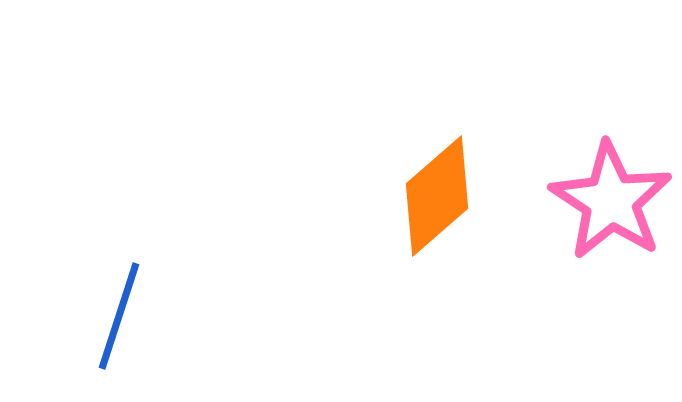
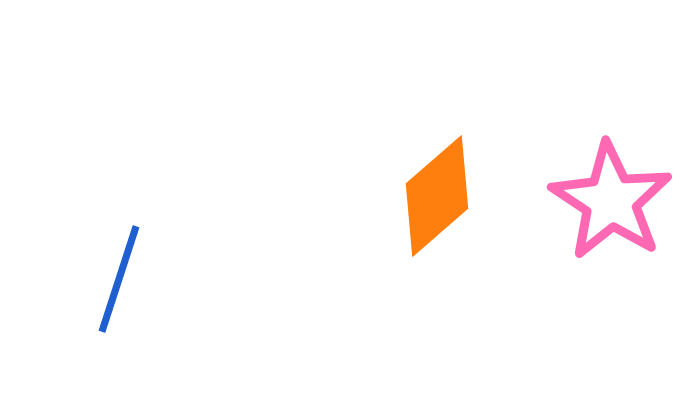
blue line: moved 37 px up
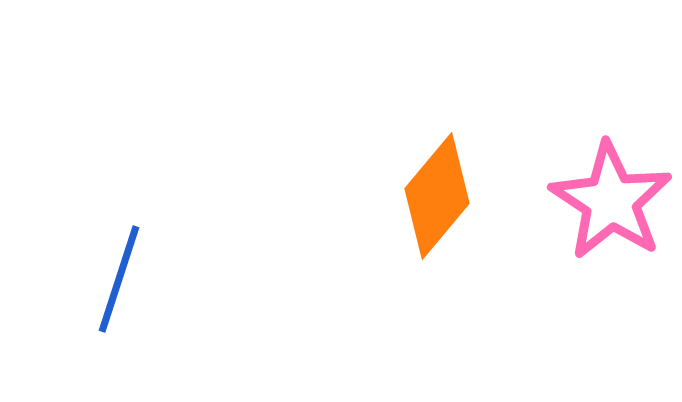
orange diamond: rotated 9 degrees counterclockwise
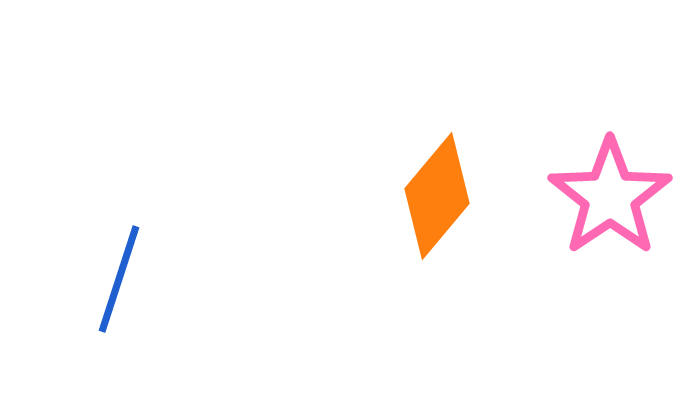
pink star: moved 1 px left, 4 px up; rotated 5 degrees clockwise
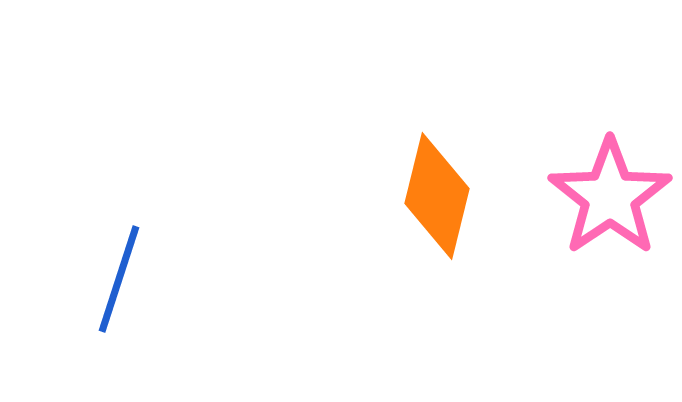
orange diamond: rotated 26 degrees counterclockwise
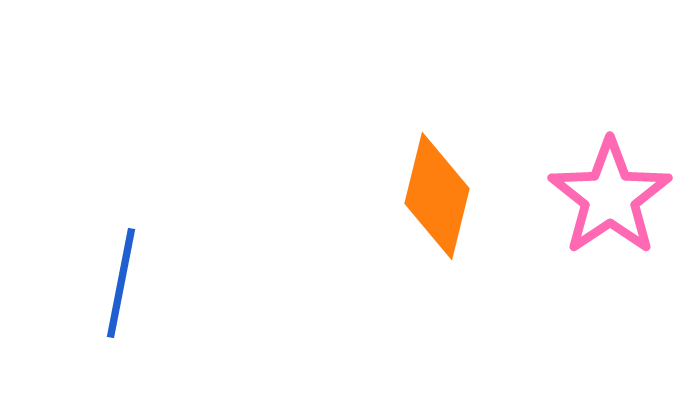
blue line: moved 2 px right, 4 px down; rotated 7 degrees counterclockwise
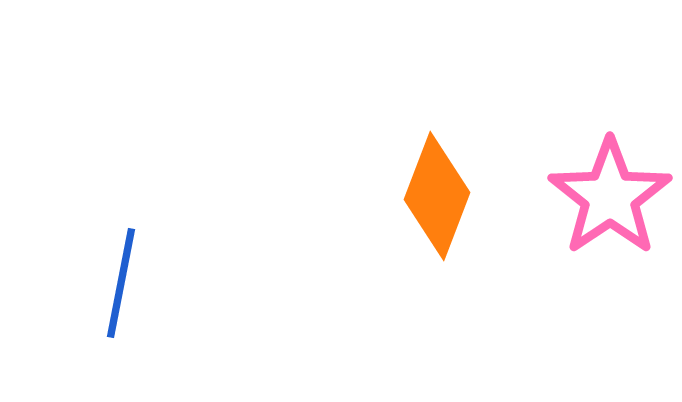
orange diamond: rotated 7 degrees clockwise
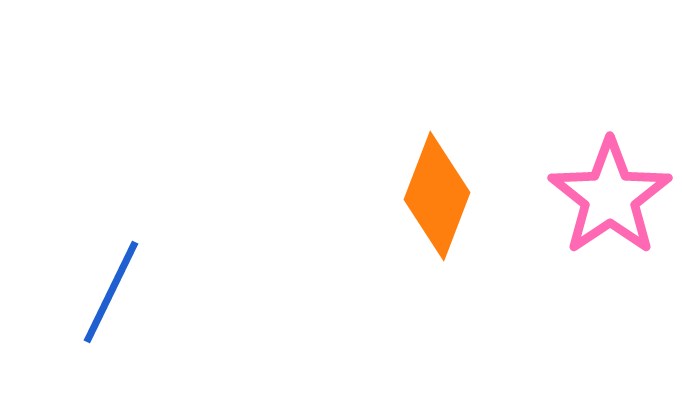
blue line: moved 10 px left, 9 px down; rotated 15 degrees clockwise
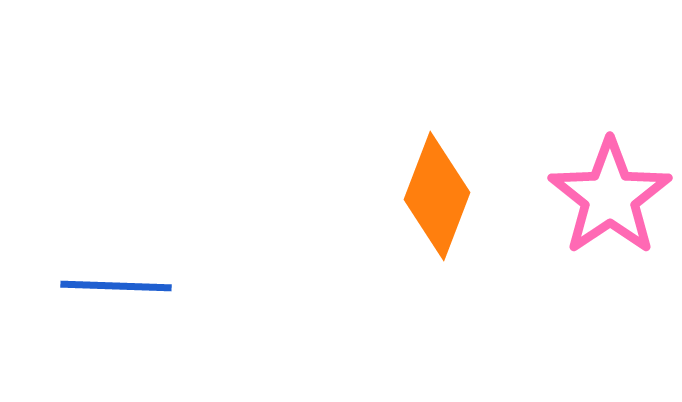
blue line: moved 5 px right, 6 px up; rotated 66 degrees clockwise
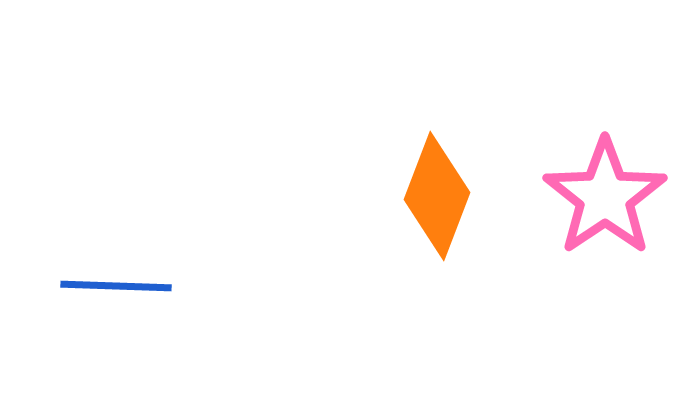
pink star: moved 5 px left
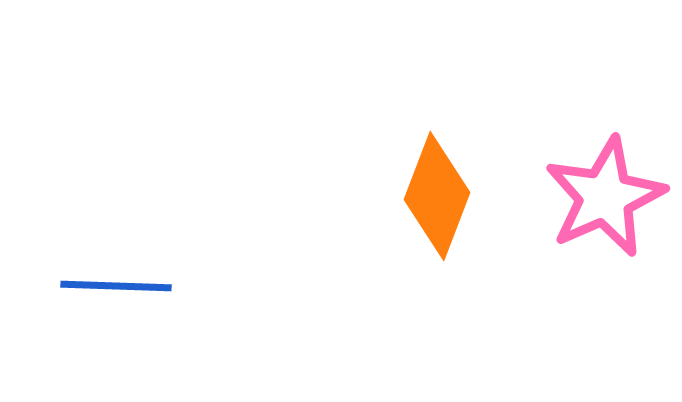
pink star: rotated 10 degrees clockwise
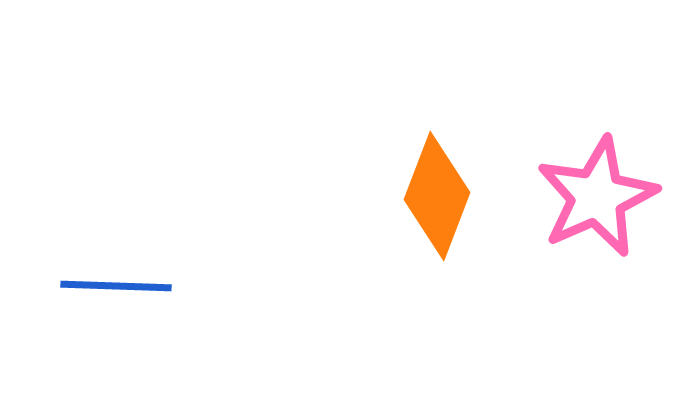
pink star: moved 8 px left
